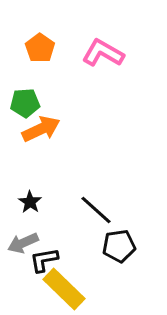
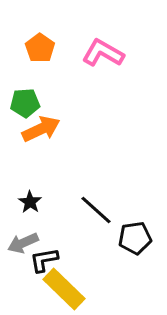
black pentagon: moved 16 px right, 8 px up
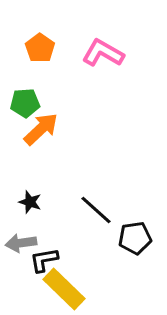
orange arrow: rotated 18 degrees counterclockwise
black star: rotated 15 degrees counterclockwise
gray arrow: moved 2 px left; rotated 16 degrees clockwise
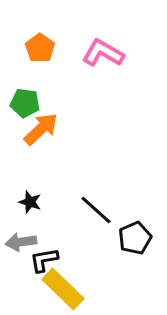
green pentagon: rotated 12 degrees clockwise
black pentagon: rotated 16 degrees counterclockwise
gray arrow: moved 1 px up
yellow rectangle: moved 1 px left
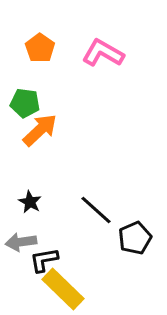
orange arrow: moved 1 px left, 1 px down
black star: rotated 10 degrees clockwise
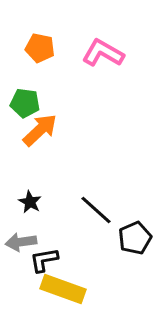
orange pentagon: rotated 24 degrees counterclockwise
yellow rectangle: rotated 24 degrees counterclockwise
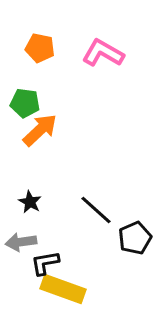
black L-shape: moved 1 px right, 3 px down
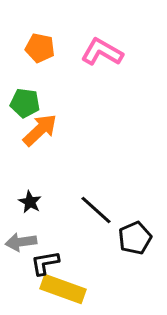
pink L-shape: moved 1 px left, 1 px up
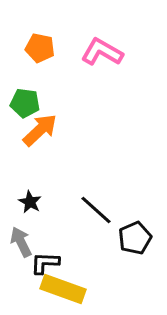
gray arrow: rotated 72 degrees clockwise
black L-shape: rotated 12 degrees clockwise
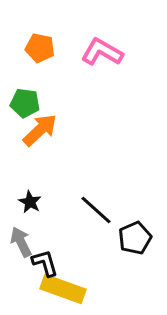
black L-shape: rotated 72 degrees clockwise
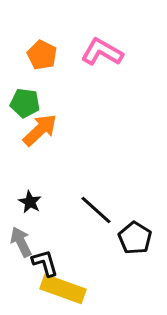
orange pentagon: moved 2 px right, 7 px down; rotated 16 degrees clockwise
black pentagon: rotated 16 degrees counterclockwise
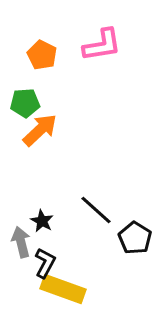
pink L-shape: moved 7 px up; rotated 141 degrees clockwise
green pentagon: rotated 12 degrees counterclockwise
black star: moved 12 px right, 19 px down
gray arrow: rotated 12 degrees clockwise
black L-shape: rotated 44 degrees clockwise
